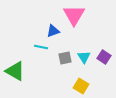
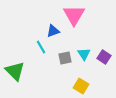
cyan line: rotated 48 degrees clockwise
cyan triangle: moved 3 px up
green triangle: rotated 15 degrees clockwise
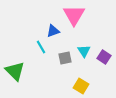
cyan triangle: moved 3 px up
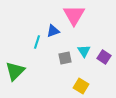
cyan line: moved 4 px left, 5 px up; rotated 48 degrees clockwise
green triangle: rotated 30 degrees clockwise
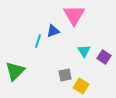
cyan line: moved 1 px right, 1 px up
gray square: moved 17 px down
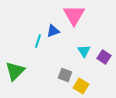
gray square: rotated 32 degrees clockwise
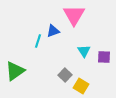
purple square: rotated 32 degrees counterclockwise
green triangle: rotated 10 degrees clockwise
gray square: rotated 24 degrees clockwise
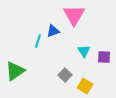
yellow square: moved 4 px right
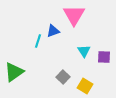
green triangle: moved 1 px left, 1 px down
gray square: moved 2 px left, 2 px down
